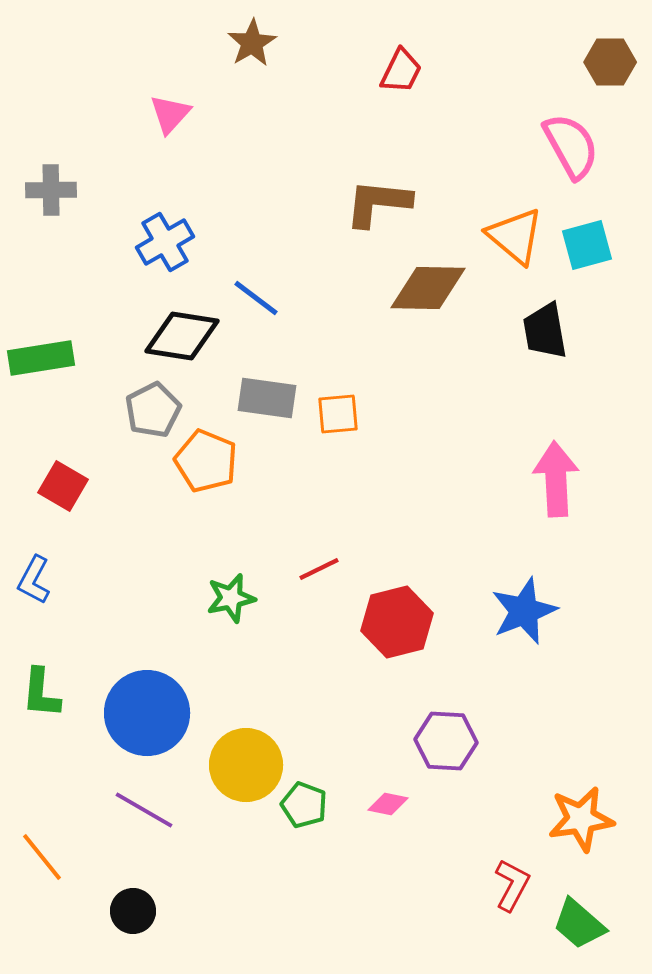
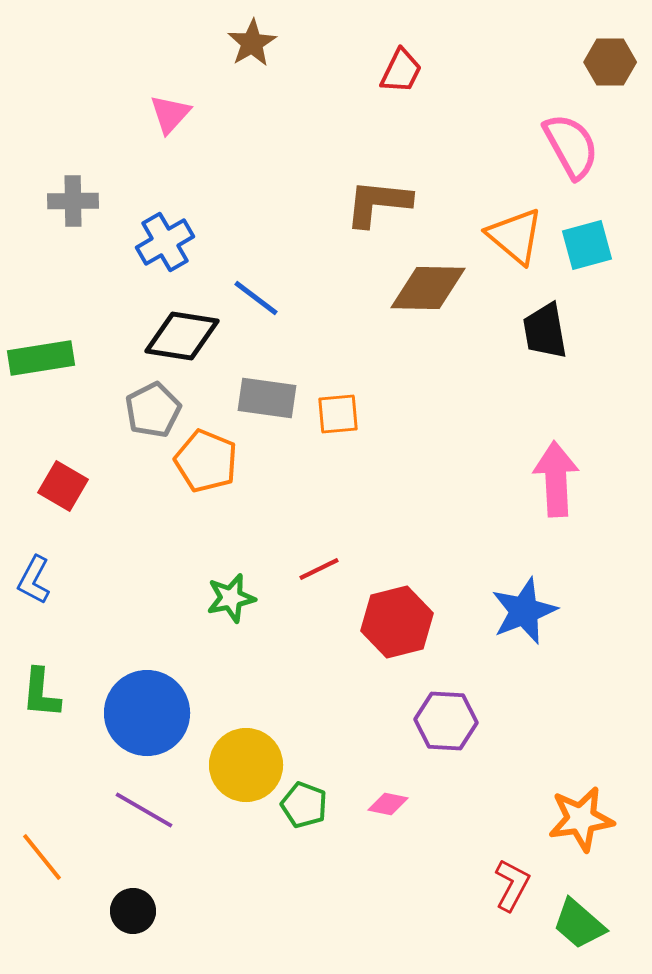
gray cross: moved 22 px right, 11 px down
purple hexagon: moved 20 px up
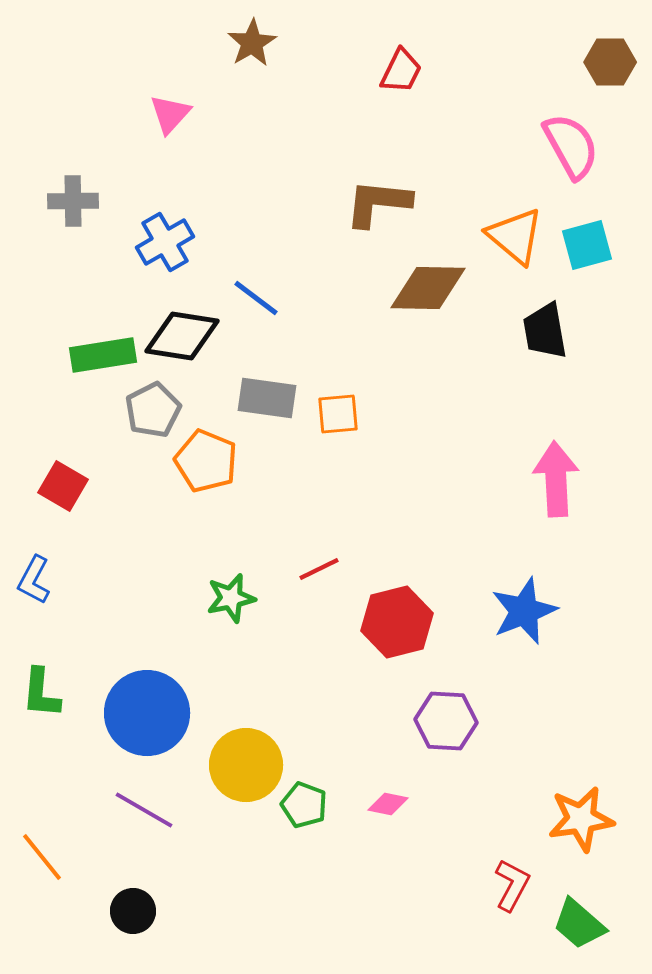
green rectangle: moved 62 px right, 3 px up
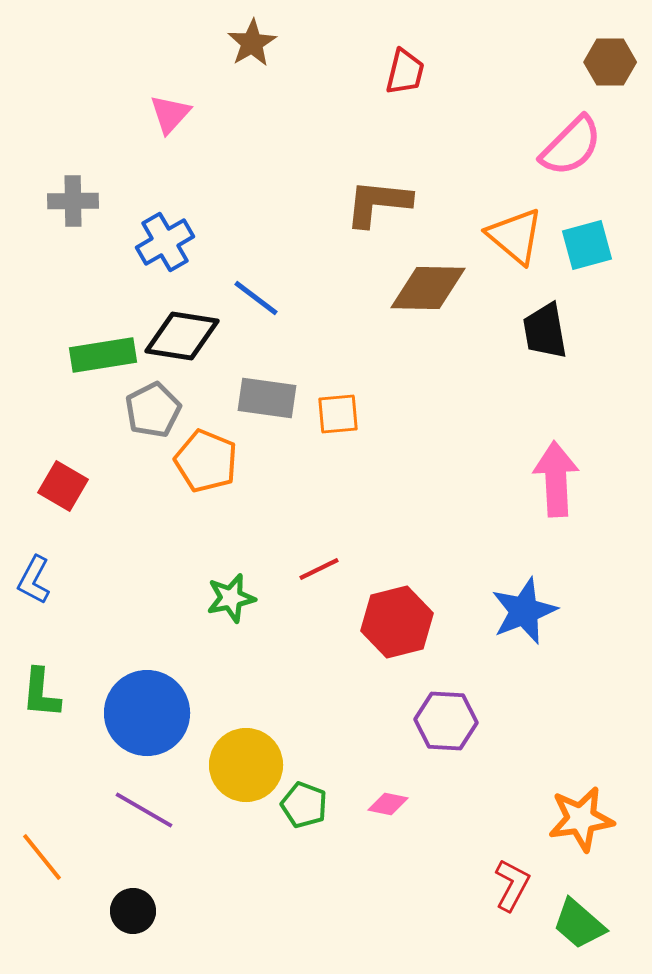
red trapezoid: moved 4 px right, 1 px down; rotated 12 degrees counterclockwise
pink semicircle: rotated 74 degrees clockwise
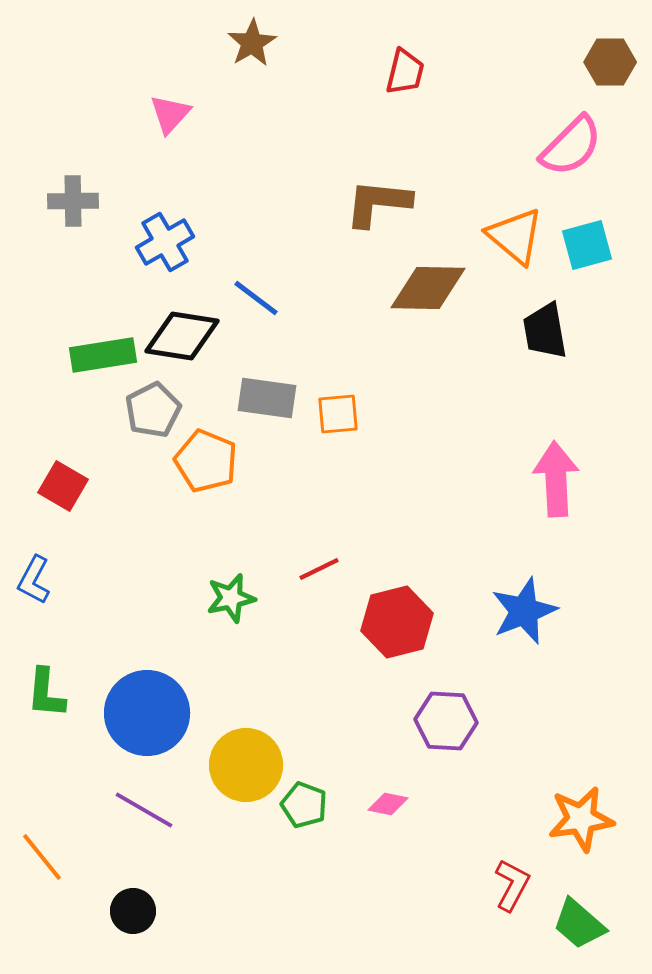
green L-shape: moved 5 px right
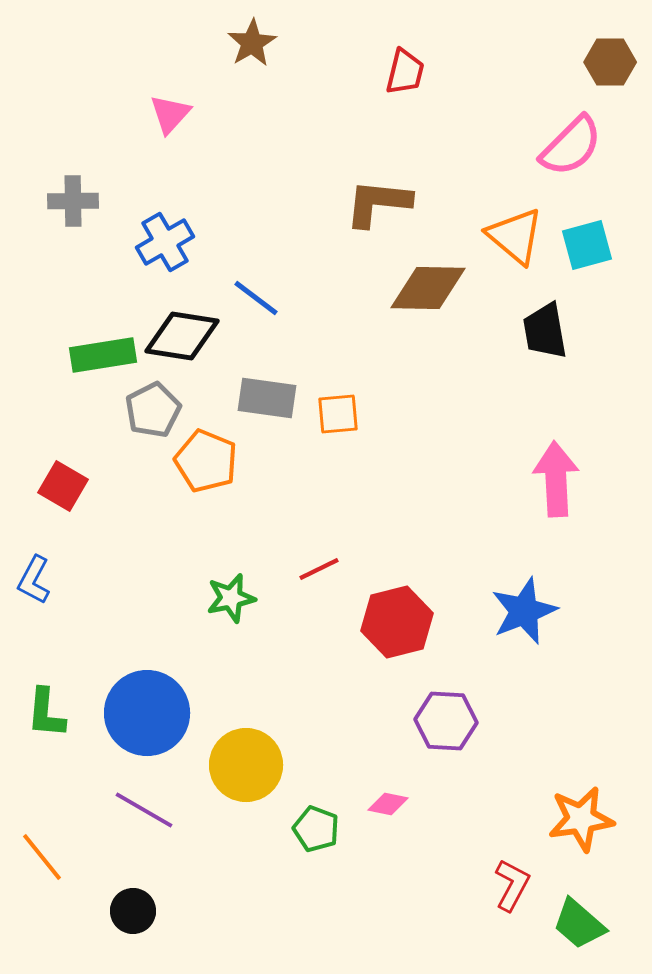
green L-shape: moved 20 px down
green pentagon: moved 12 px right, 24 px down
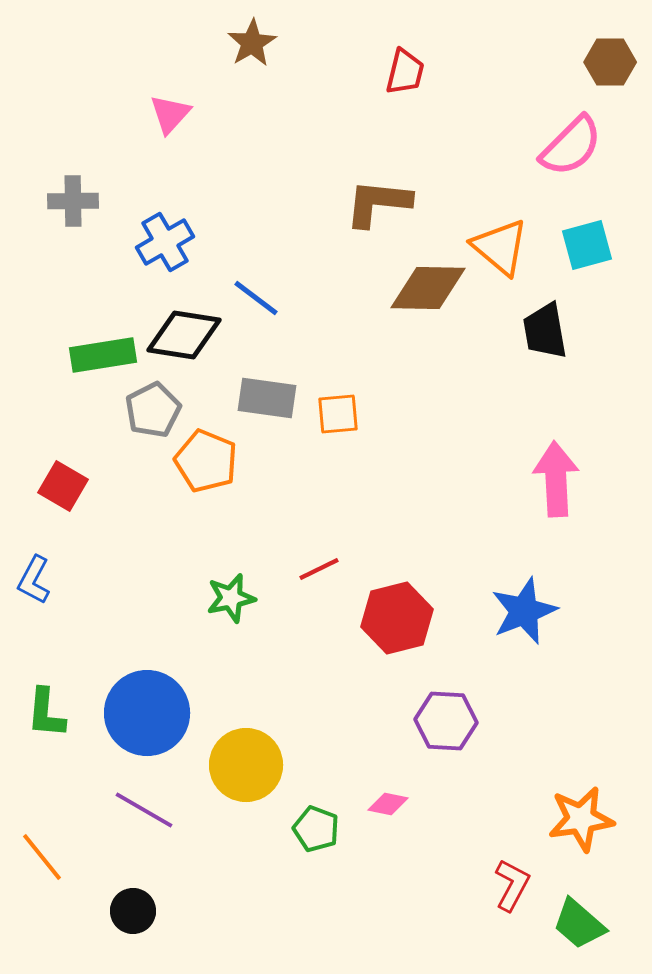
orange triangle: moved 15 px left, 11 px down
black diamond: moved 2 px right, 1 px up
red hexagon: moved 4 px up
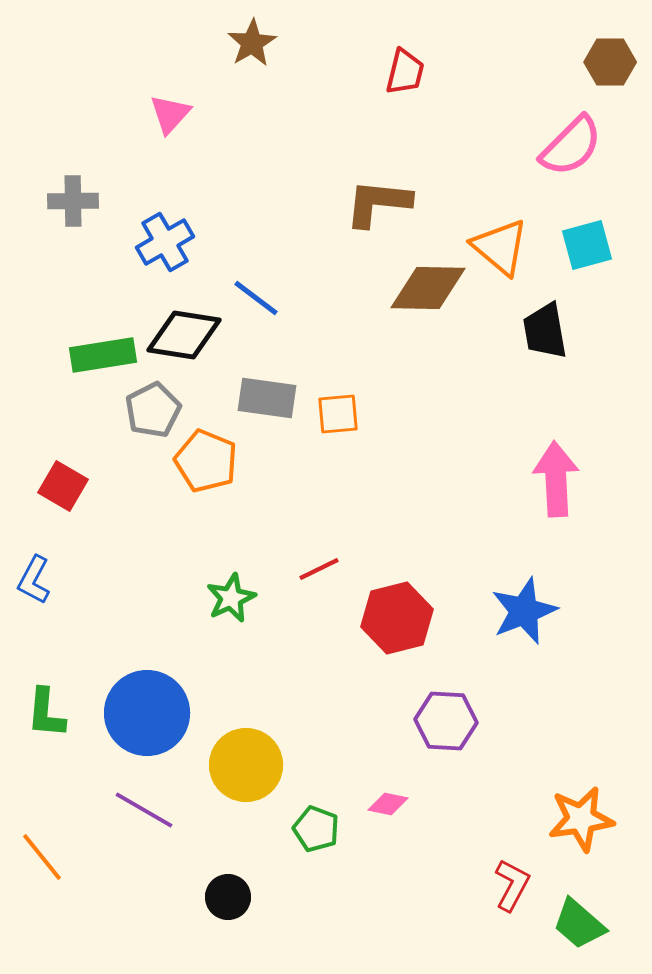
green star: rotated 12 degrees counterclockwise
black circle: moved 95 px right, 14 px up
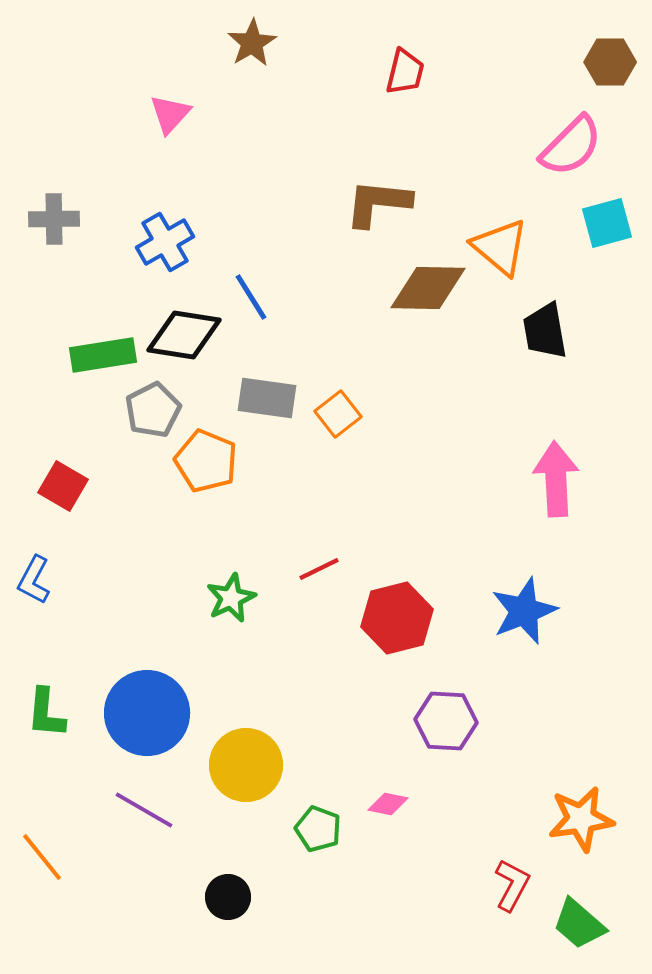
gray cross: moved 19 px left, 18 px down
cyan square: moved 20 px right, 22 px up
blue line: moved 5 px left, 1 px up; rotated 21 degrees clockwise
orange square: rotated 33 degrees counterclockwise
green pentagon: moved 2 px right
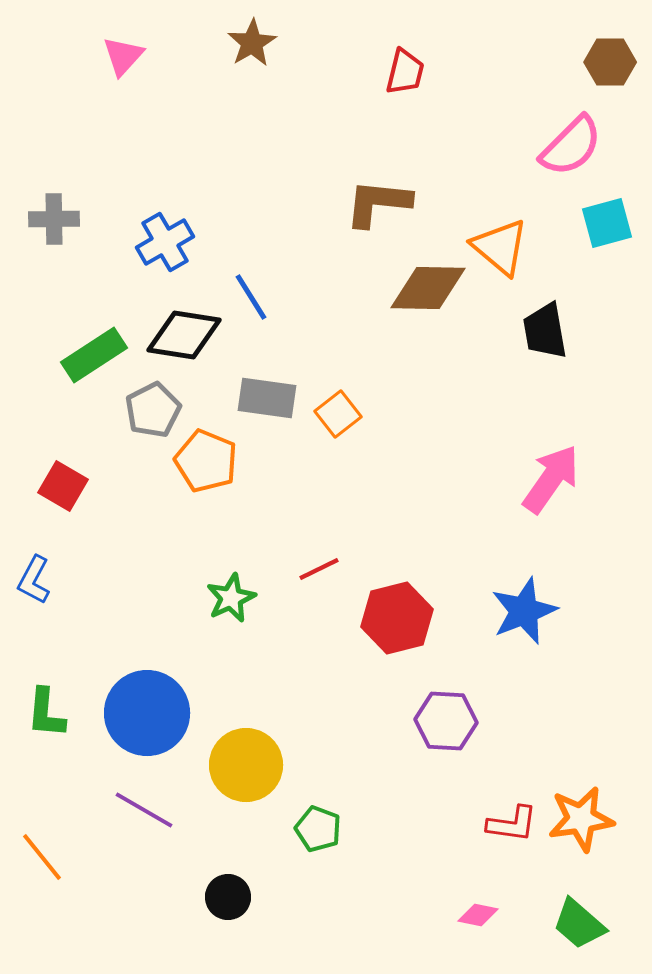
pink triangle: moved 47 px left, 58 px up
green rectangle: moved 9 px left; rotated 24 degrees counterclockwise
pink arrow: moved 5 px left; rotated 38 degrees clockwise
pink diamond: moved 90 px right, 111 px down
red L-shape: moved 61 px up; rotated 70 degrees clockwise
